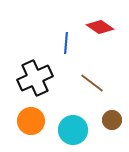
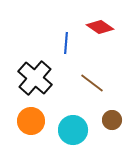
black cross: rotated 24 degrees counterclockwise
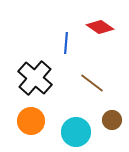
cyan circle: moved 3 px right, 2 px down
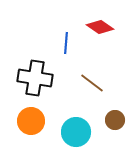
black cross: rotated 32 degrees counterclockwise
brown circle: moved 3 px right
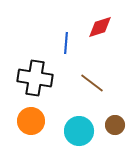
red diamond: rotated 52 degrees counterclockwise
brown circle: moved 5 px down
cyan circle: moved 3 px right, 1 px up
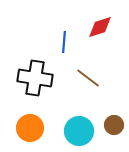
blue line: moved 2 px left, 1 px up
brown line: moved 4 px left, 5 px up
orange circle: moved 1 px left, 7 px down
brown circle: moved 1 px left
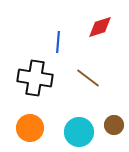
blue line: moved 6 px left
cyan circle: moved 1 px down
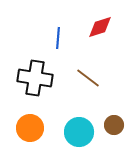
blue line: moved 4 px up
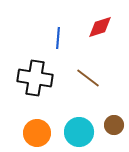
orange circle: moved 7 px right, 5 px down
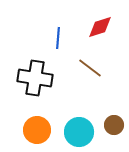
brown line: moved 2 px right, 10 px up
orange circle: moved 3 px up
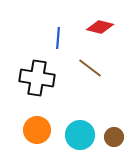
red diamond: rotated 32 degrees clockwise
black cross: moved 2 px right
brown circle: moved 12 px down
cyan circle: moved 1 px right, 3 px down
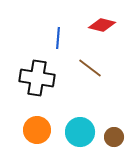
red diamond: moved 2 px right, 2 px up
cyan circle: moved 3 px up
